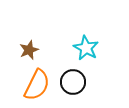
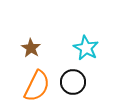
brown star: moved 2 px right, 2 px up; rotated 18 degrees counterclockwise
orange semicircle: moved 1 px down
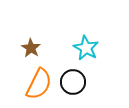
orange semicircle: moved 2 px right, 2 px up
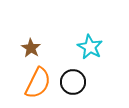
cyan star: moved 4 px right, 1 px up
orange semicircle: moved 1 px left, 1 px up
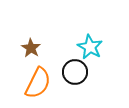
black circle: moved 2 px right, 10 px up
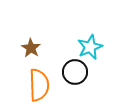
cyan star: rotated 20 degrees clockwise
orange semicircle: moved 1 px right, 2 px down; rotated 28 degrees counterclockwise
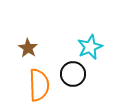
brown star: moved 3 px left
black circle: moved 2 px left, 2 px down
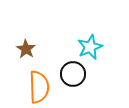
brown star: moved 2 px left, 1 px down
orange semicircle: moved 2 px down
